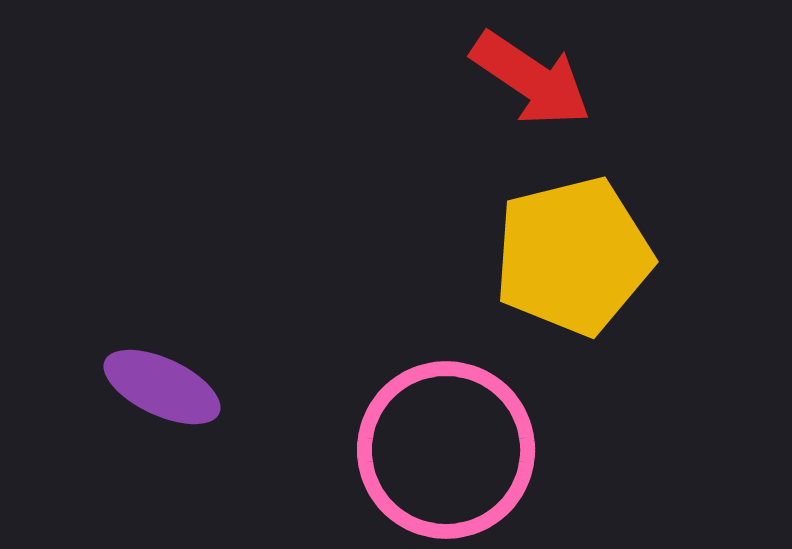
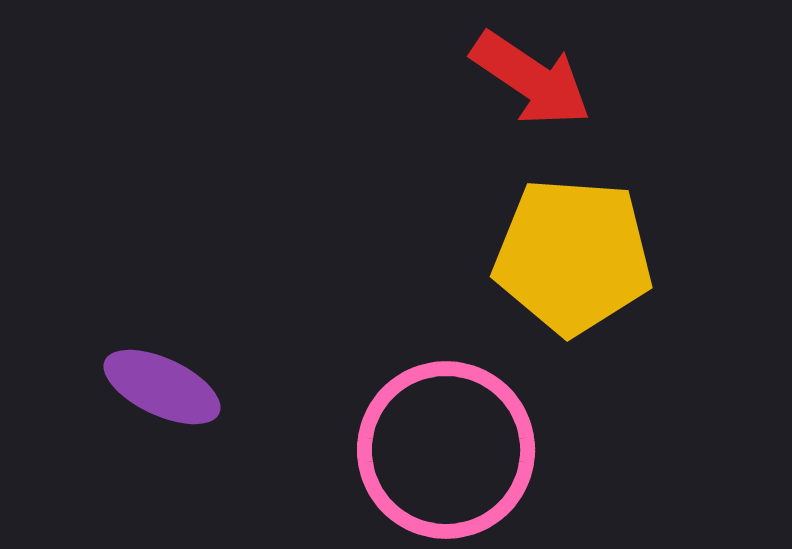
yellow pentagon: rotated 18 degrees clockwise
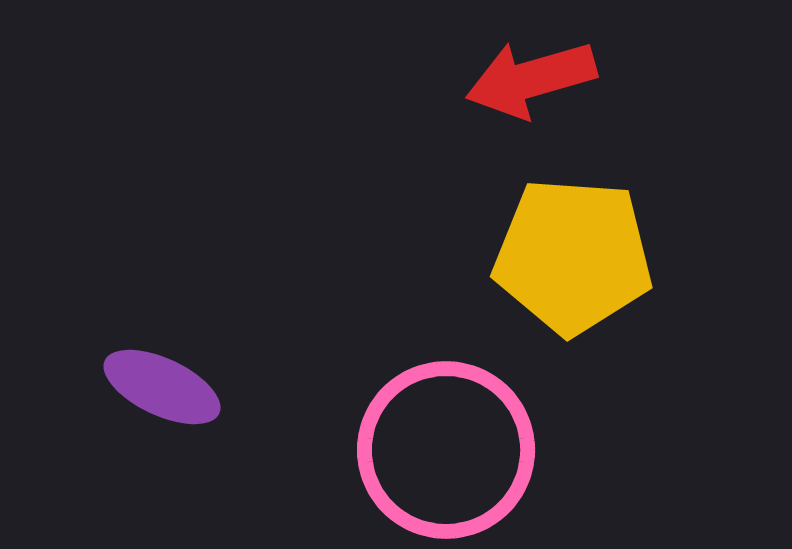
red arrow: rotated 130 degrees clockwise
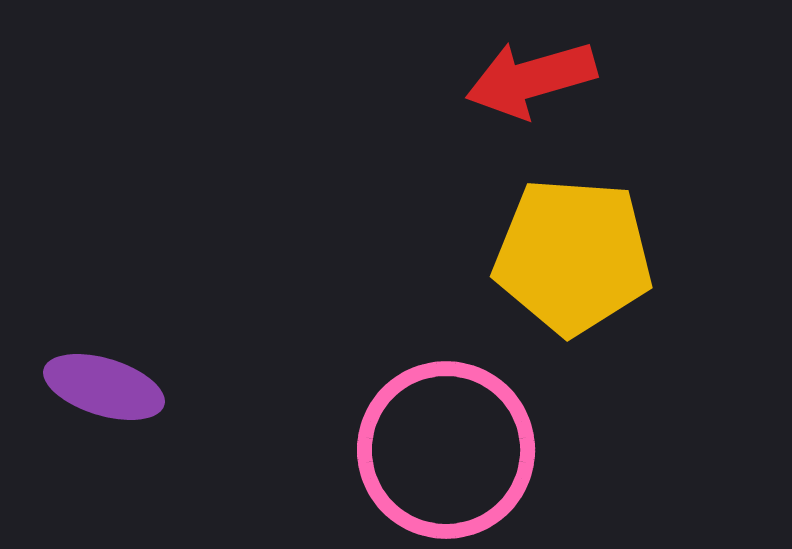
purple ellipse: moved 58 px left; rotated 8 degrees counterclockwise
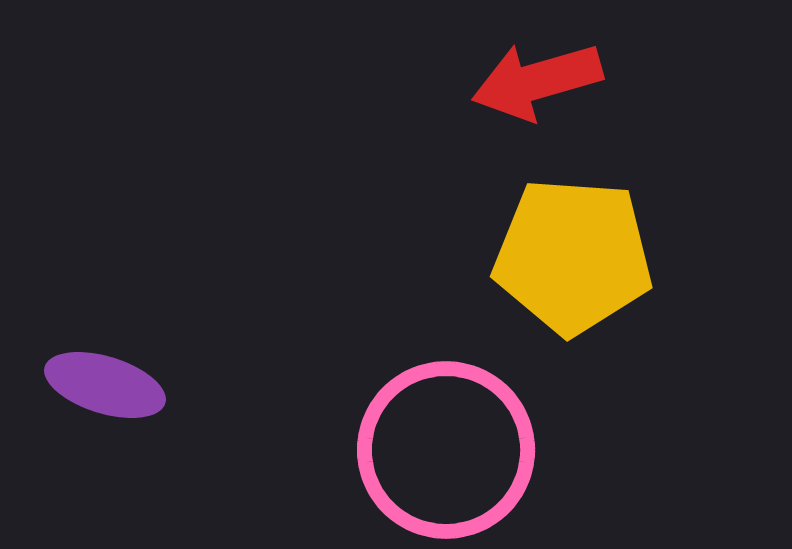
red arrow: moved 6 px right, 2 px down
purple ellipse: moved 1 px right, 2 px up
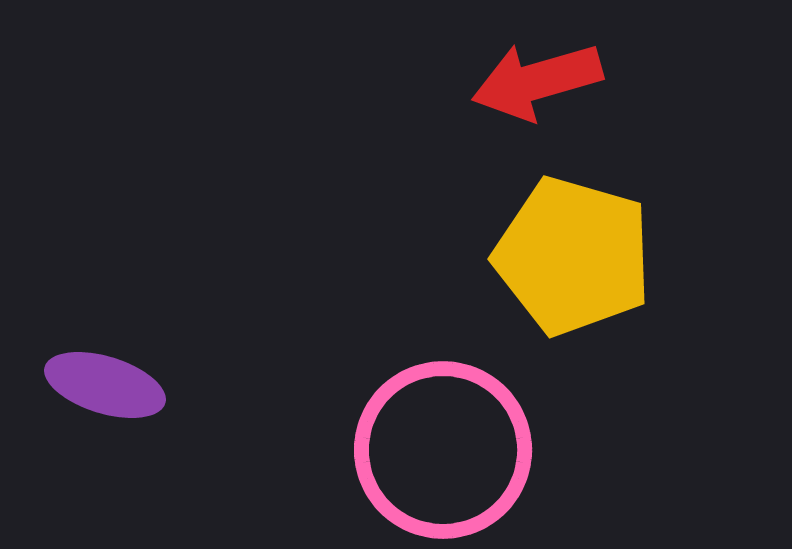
yellow pentagon: rotated 12 degrees clockwise
pink circle: moved 3 px left
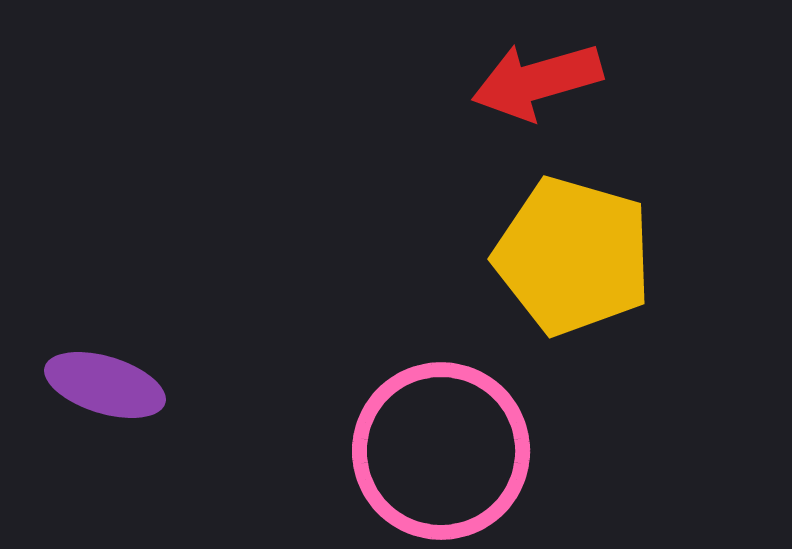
pink circle: moved 2 px left, 1 px down
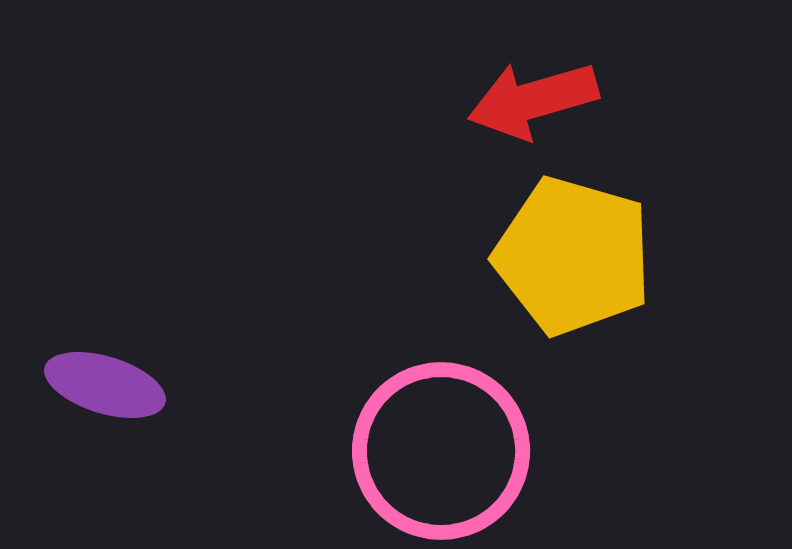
red arrow: moved 4 px left, 19 px down
